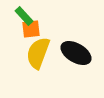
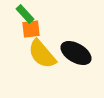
green rectangle: moved 1 px right, 2 px up
yellow semicircle: moved 4 px right, 1 px down; rotated 60 degrees counterclockwise
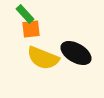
yellow semicircle: moved 1 px right, 4 px down; rotated 28 degrees counterclockwise
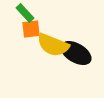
green rectangle: moved 1 px up
yellow semicircle: moved 10 px right, 13 px up
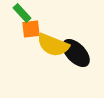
green rectangle: moved 3 px left
black ellipse: rotated 16 degrees clockwise
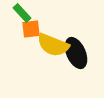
black ellipse: rotated 20 degrees clockwise
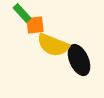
orange square: moved 4 px right, 4 px up
black ellipse: moved 3 px right, 7 px down
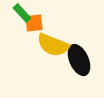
orange square: moved 1 px left, 2 px up
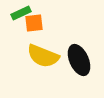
green rectangle: moved 1 px left; rotated 72 degrees counterclockwise
yellow semicircle: moved 10 px left, 11 px down
